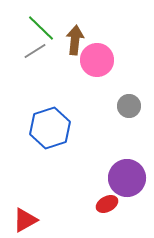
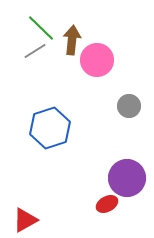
brown arrow: moved 3 px left
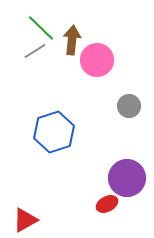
blue hexagon: moved 4 px right, 4 px down
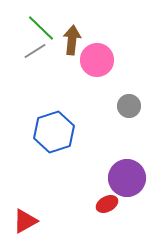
red triangle: moved 1 px down
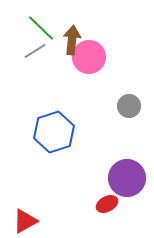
pink circle: moved 8 px left, 3 px up
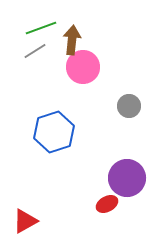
green line: rotated 64 degrees counterclockwise
pink circle: moved 6 px left, 10 px down
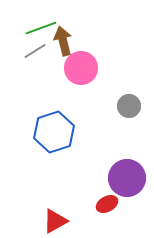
brown arrow: moved 9 px left, 1 px down; rotated 20 degrees counterclockwise
pink circle: moved 2 px left, 1 px down
red triangle: moved 30 px right
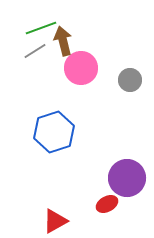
gray circle: moved 1 px right, 26 px up
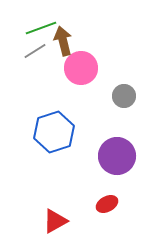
gray circle: moved 6 px left, 16 px down
purple circle: moved 10 px left, 22 px up
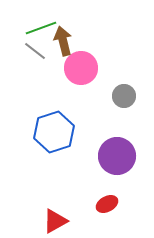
gray line: rotated 70 degrees clockwise
